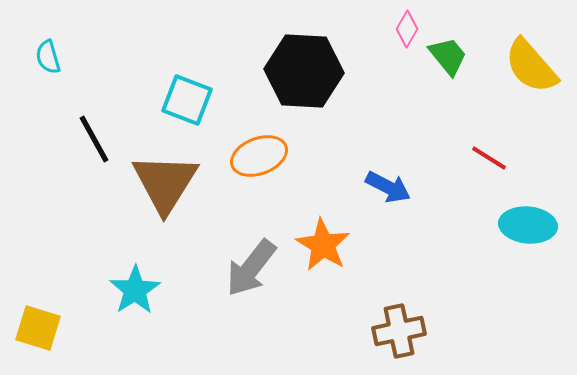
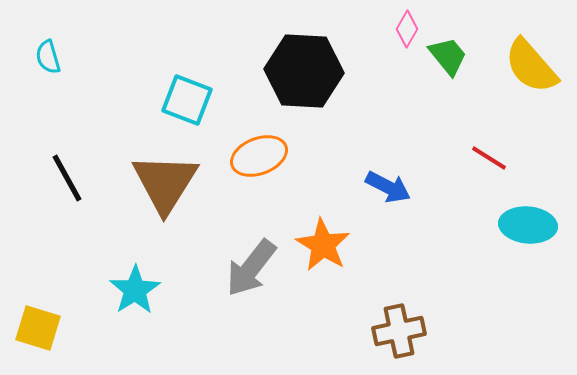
black line: moved 27 px left, 39 px down
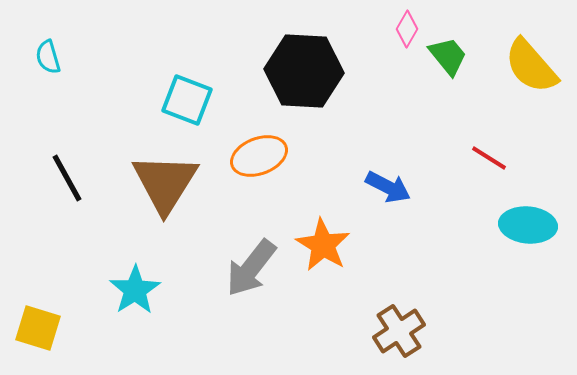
brown cross: rotated 21 degrees counterclockwise
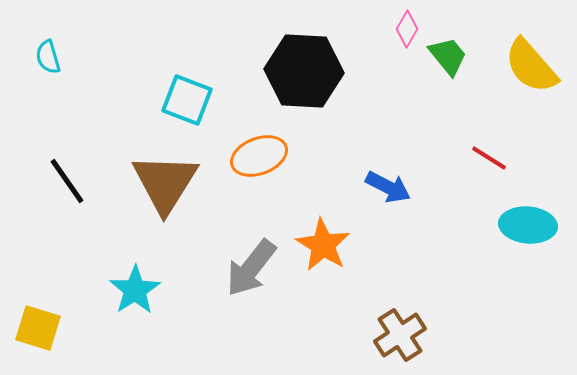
black line: moved 3 px down; rotated 6 degrees counterclockwise
brown cross: moved 1 px right, 4 px down
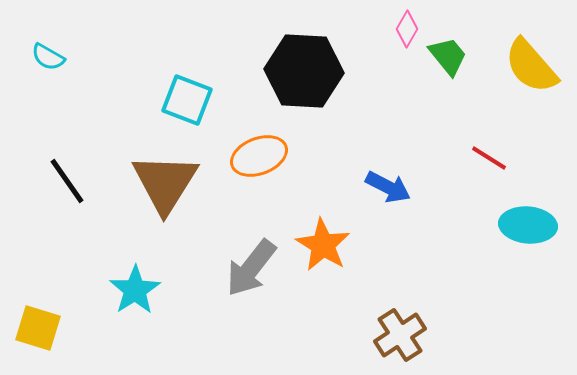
cyan semicircle: rotated 44 degrees counterclockwise
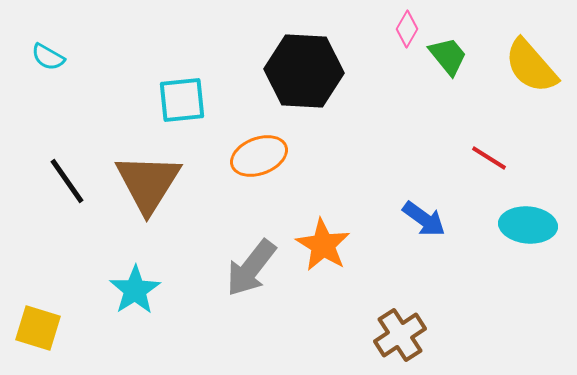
cyan square: moved 5 px left; rotated 27 degrees counterclockwise
brown triangle: moved 17 px left
blue arrow: moved 36 px right, 32 px down; rotated 9 degrees clockwise
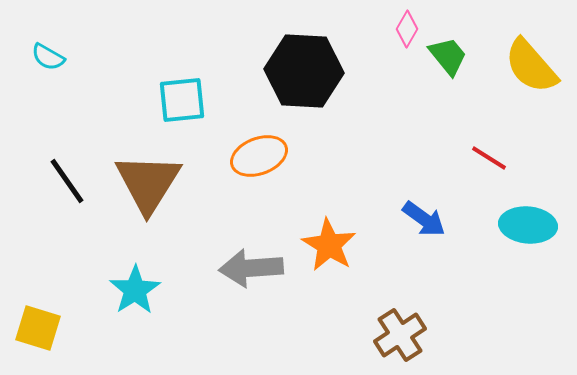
orange star: moved 6 px right
gray arrow: rotated 48 degrees clockwise
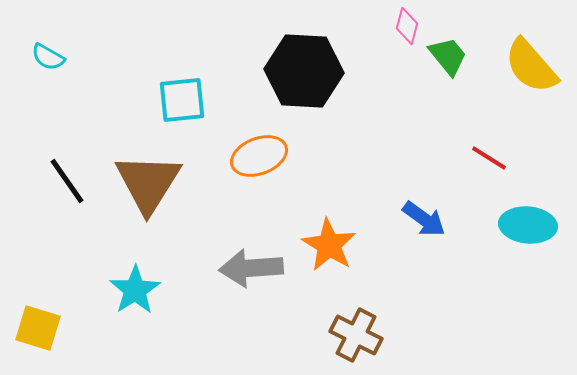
pink diamond: moved 3 px up; rotated 15 degrees counterclockwise
brown cross: moved 44 px left; rotated 30 degrees counterclockwise
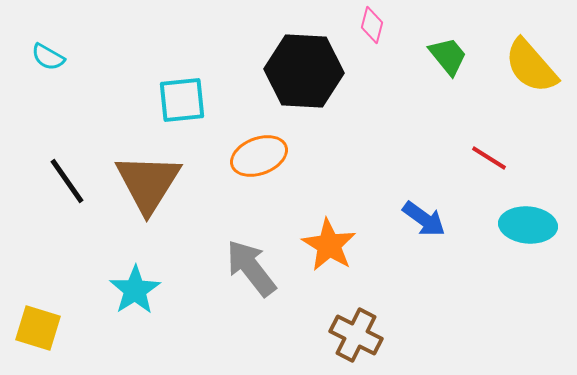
pink diamond: moved 35 px left, 1 px up
gray arrow: rotated 56 degrees clockwise
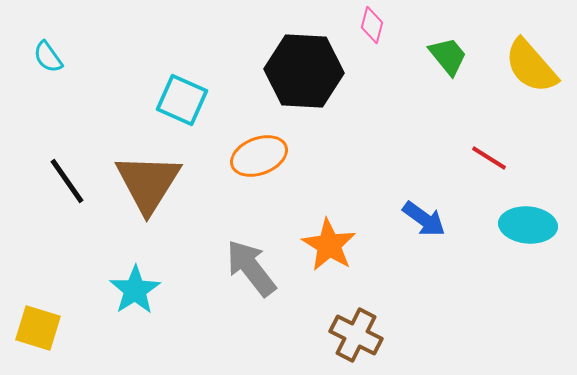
cyan semicircle: rotated 24 degrees clockwise
cyan square: rotated 30 degrees clockwise
